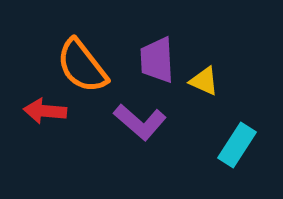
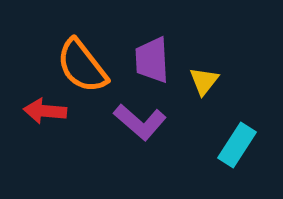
purple trapezoid: moved 5 px left
yellow triangle: rotated 44 degrees clockwise
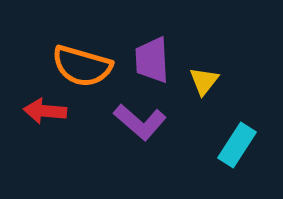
orange semicircle: rotated 36 degrees counterclockwise
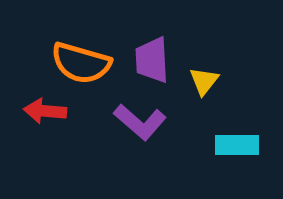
orange semicircle: moved 1 px left, 3 px up
cyan rectangle: rotated 57 degrees clockwise
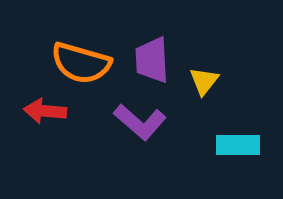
cyan rectangle: moved 1 px right
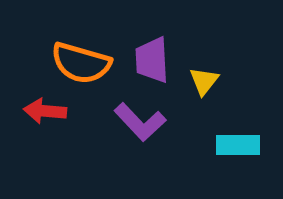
purple L-shape: rotated 6 degrees clockwise
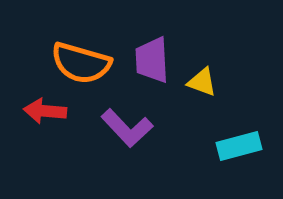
yellow triangle: moved 2 px left, 1 px down; rotated 48 degrees counterclockwise
purple L-shape: moved 13 px left, 6 px down
cyan rectangle: moved 1 px right, 1 px down; rotated 15 degrees counterclockwise
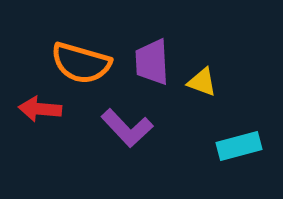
purple trapezoid: moved 2 px down
red arrow: moved 5 px left, 2 px up
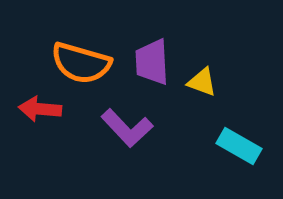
cyan rectangle: rotated 45 degrees clockwise
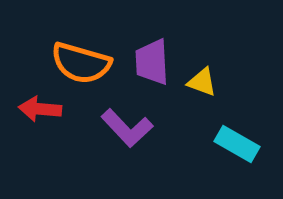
cyan rectangle: moved 2 px left, 2 px up
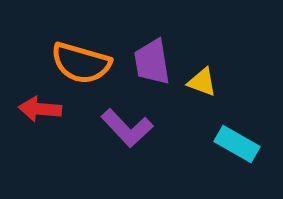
purple trapezoid: rotated 6 degrees counterclockwise
